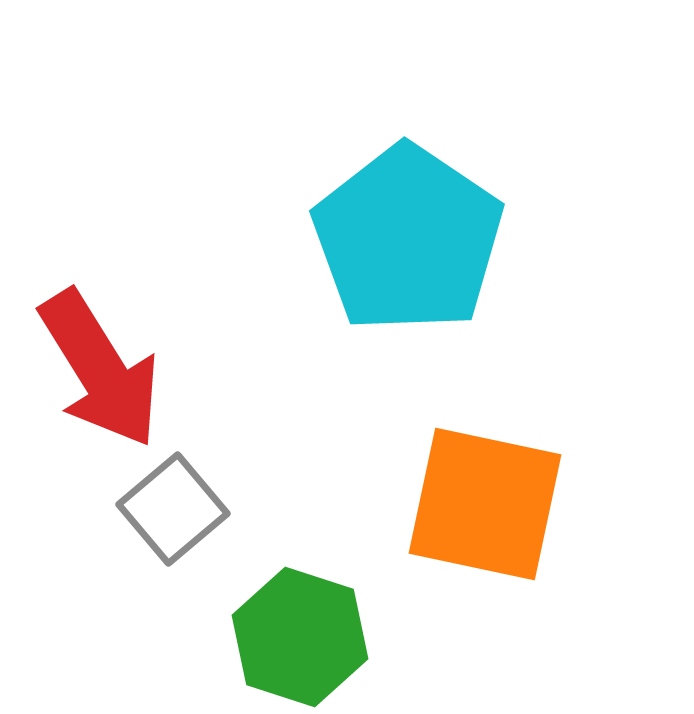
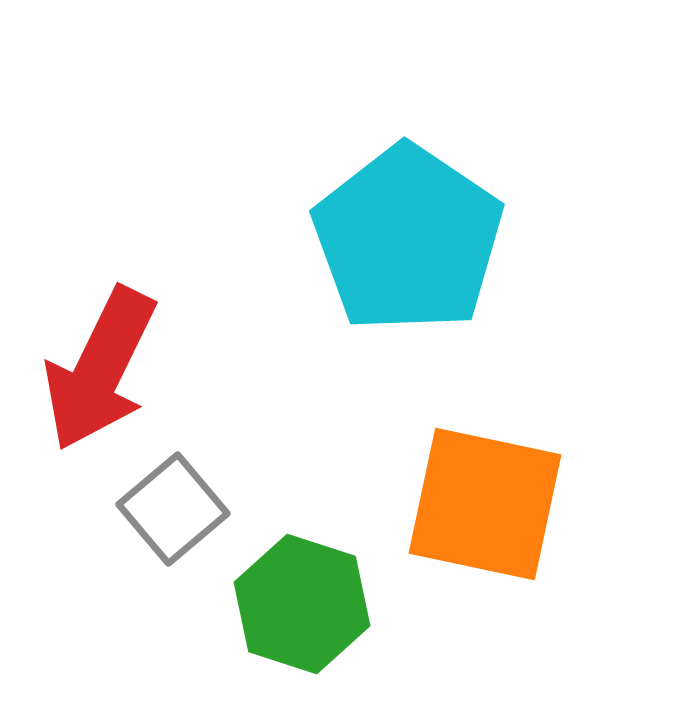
red arrow: rotated 58 degrees clockwise
green hexagon: moved 2 px right, 33 px up
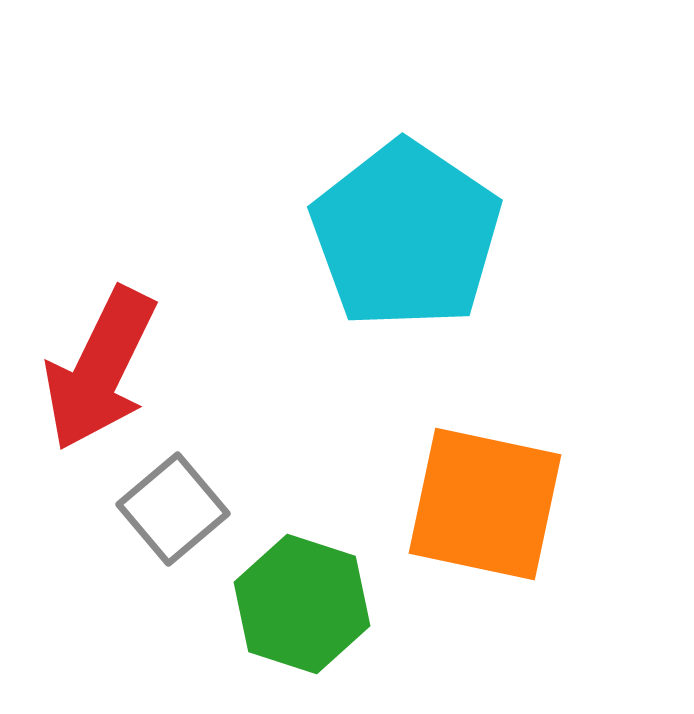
cyan pentagon: moved 2 px left, 4 px up
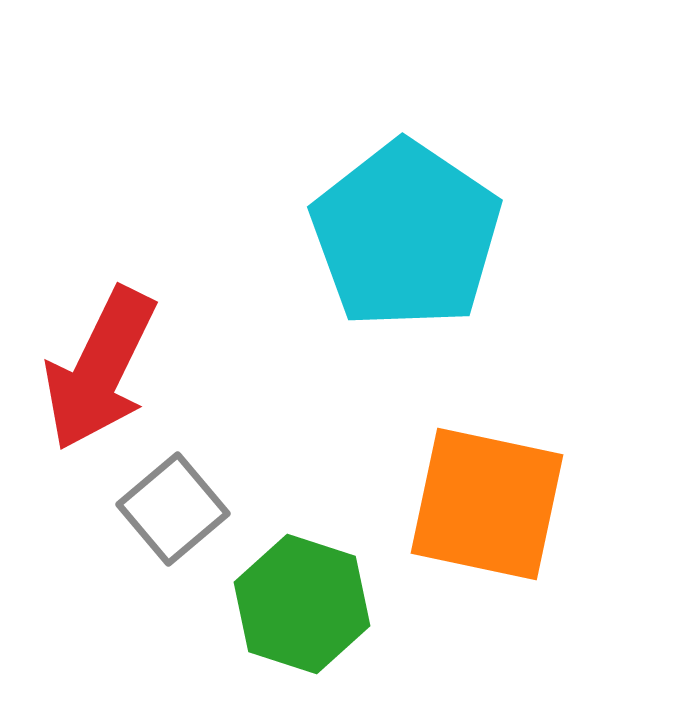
orange square: moved 2 px right
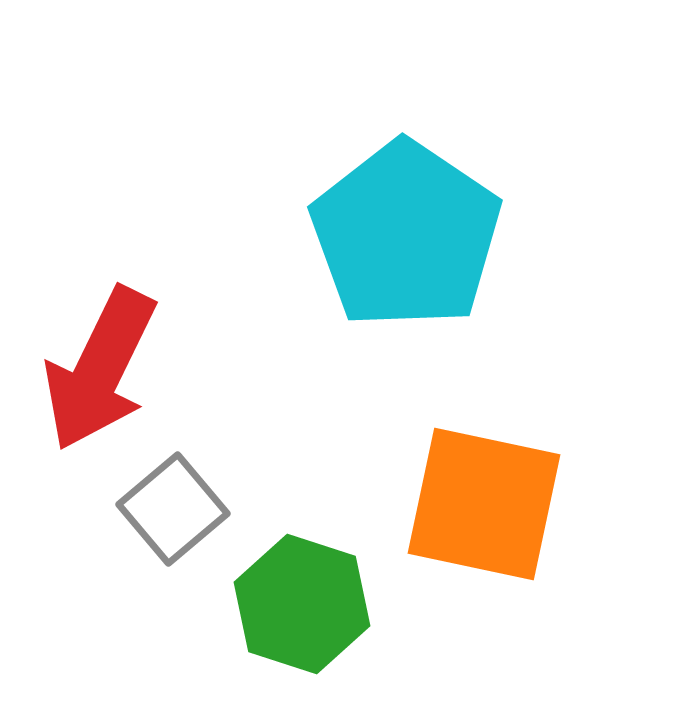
orange square: moved 3 px left
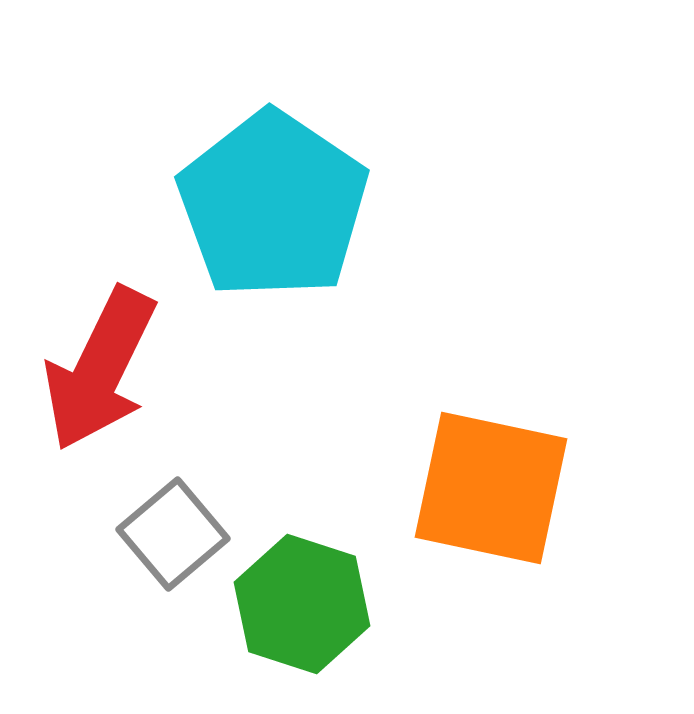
cyan pentagon: moved 133 px left, 30 px up
orange square: moved 7 px right, 16 px up
gray square: moved 25 px down
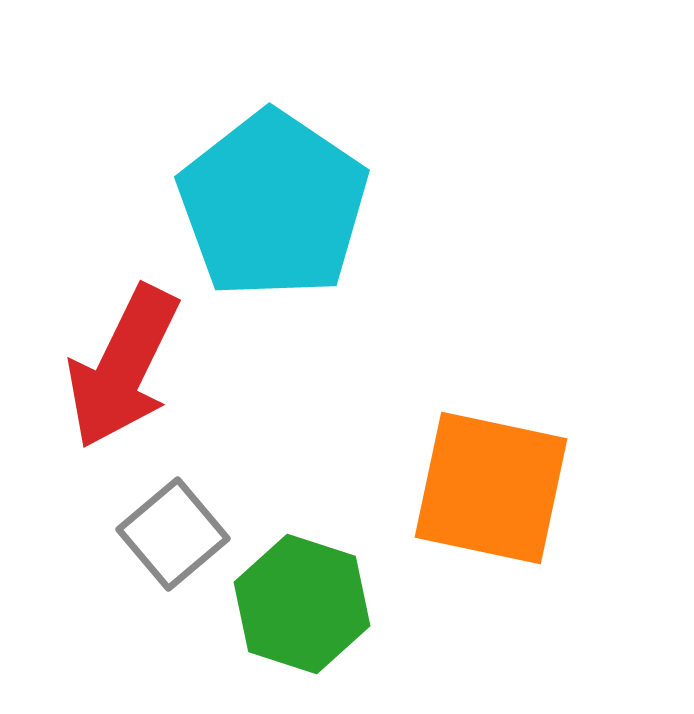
red arrow: moved 23 px right, 2 px up
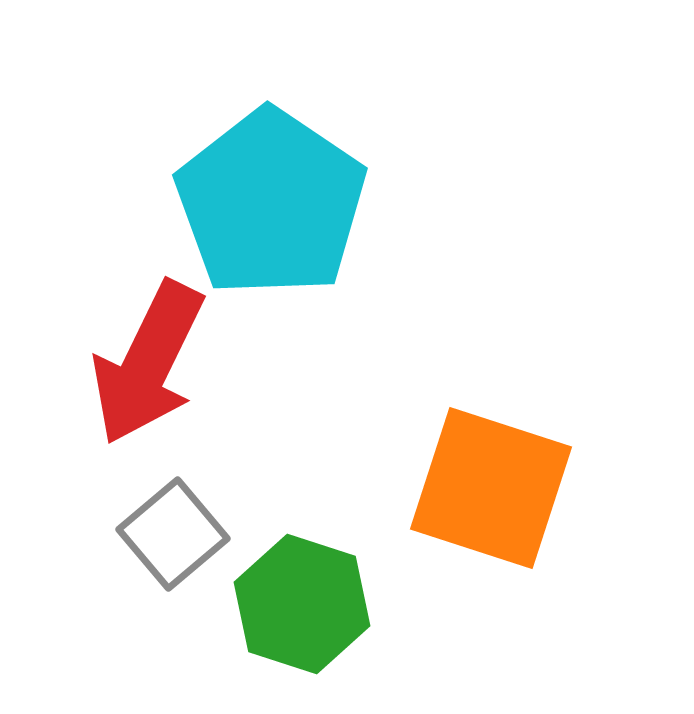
cyan pentagon: moved 2 px left, 2 px up
red arrow: moved 25 px right, 4 px up
orange square: rotated 6 degrees clockwise
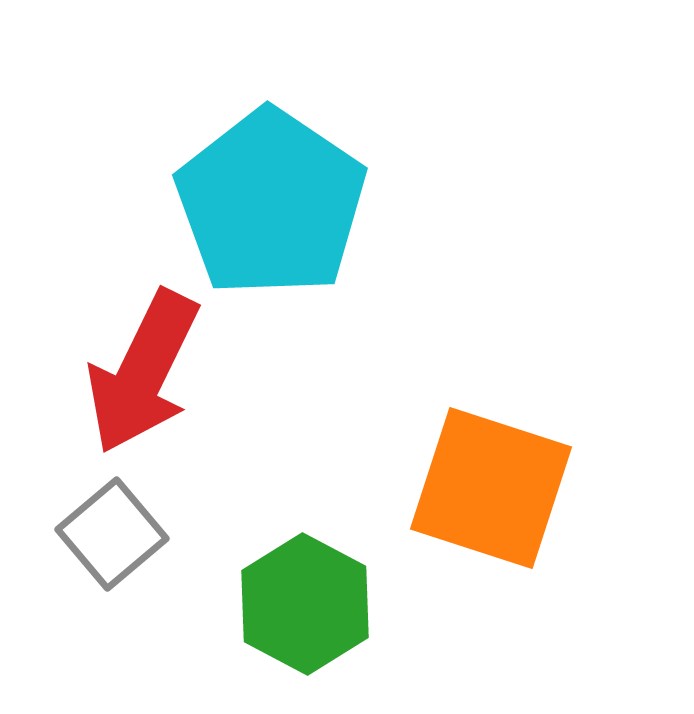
red arrow: moved 5 px left, 9 px down
gray square: moved 61 px left
green hexagon: moved 3 px right; rotated 10 degrees clockwise
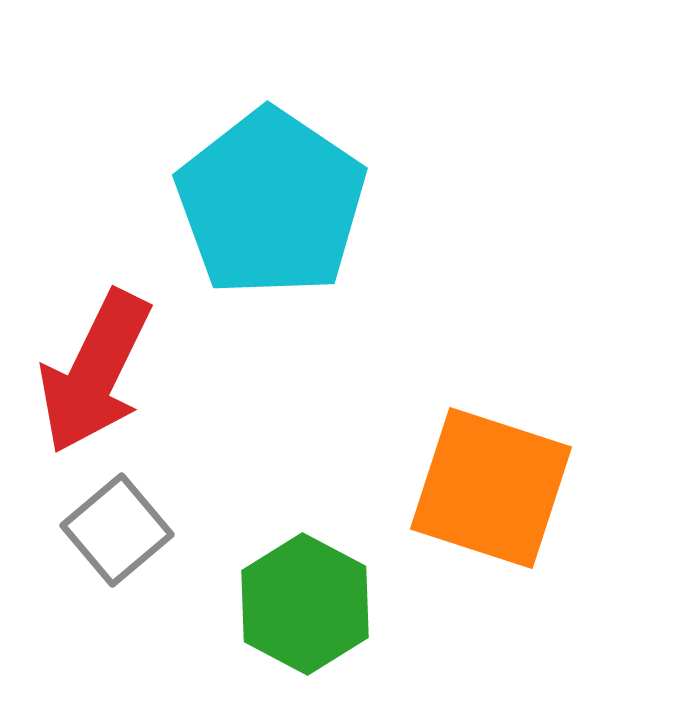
red arrow: moved 48 px left
gray square: moved 5 px right, 4 px up
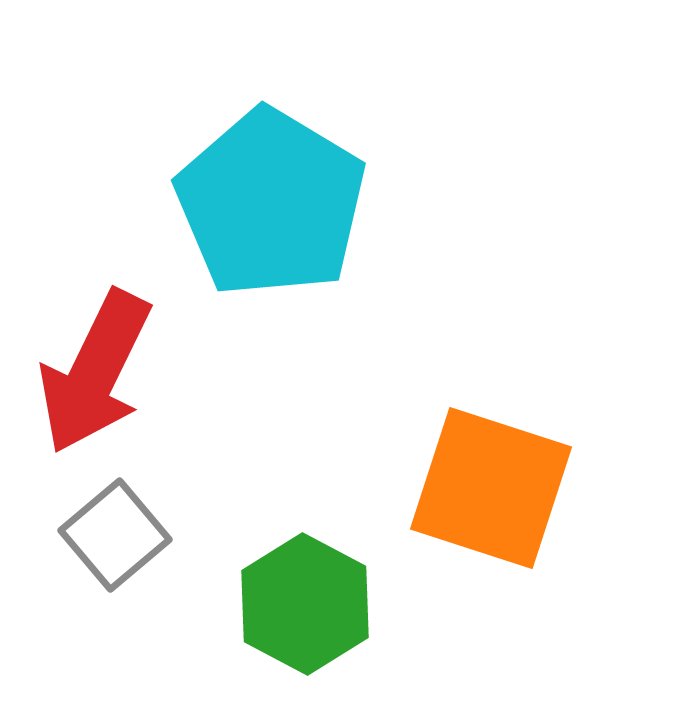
cyan pentagon: rotated 3 degrees counterclockwise
gray square: moved 2 px left, 5 px down
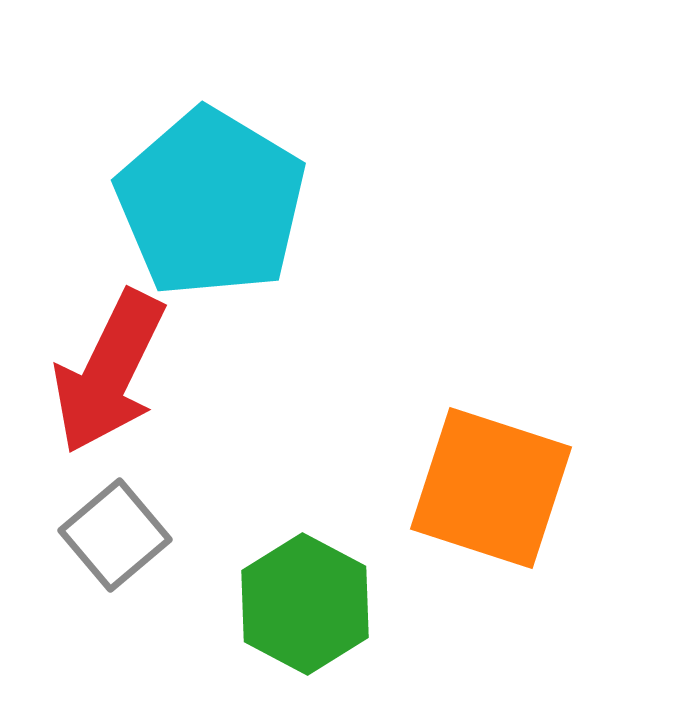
cyan pentagon: moved 60 px left
red arrow: moved 14 px right
